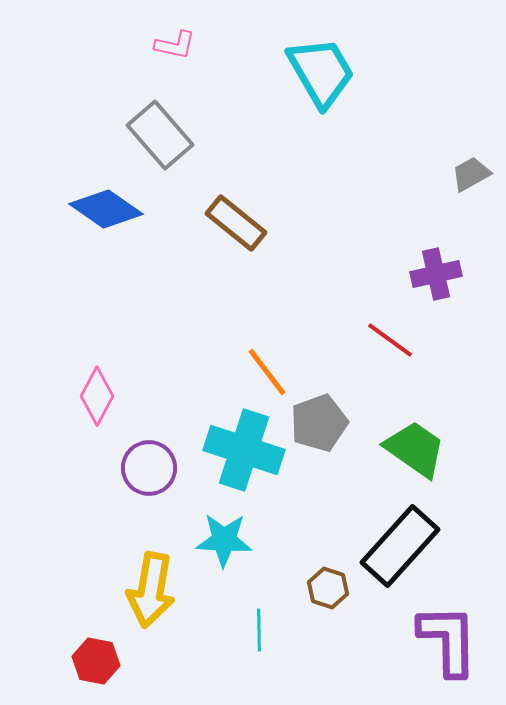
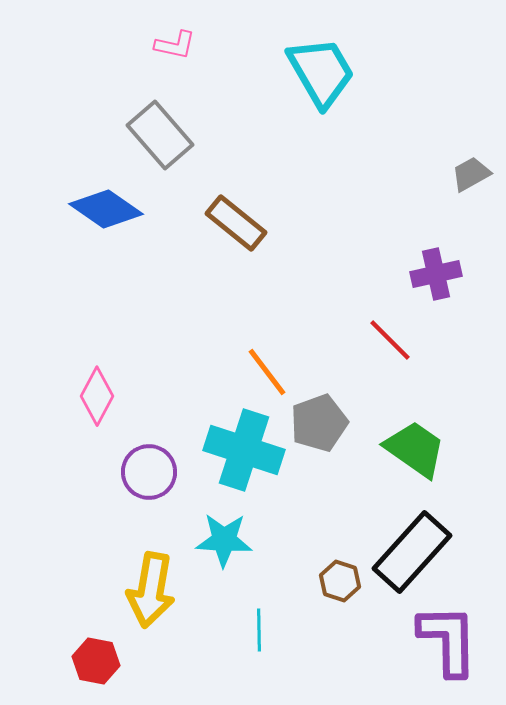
red line: rotated 9 degrees clockwise
purple circle: moved 4 px down
black rectangle: moved 12 px right, 6 px down
brown hexagon: moved 12 px right, 7 px up
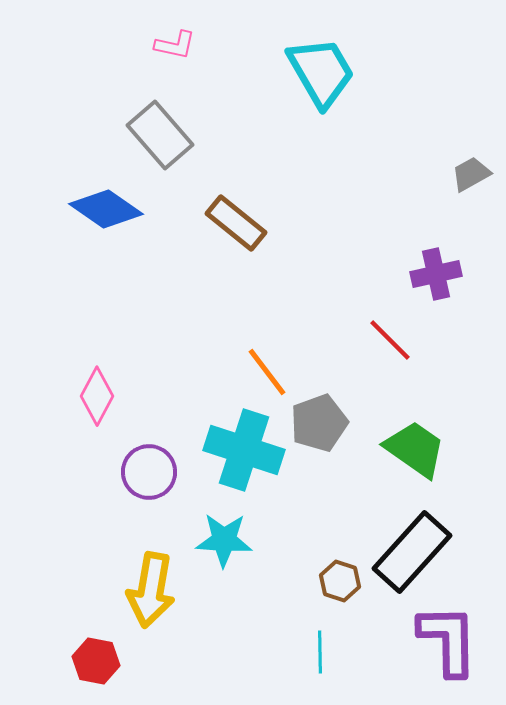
cyan line: moved 61 px right, 22 px down
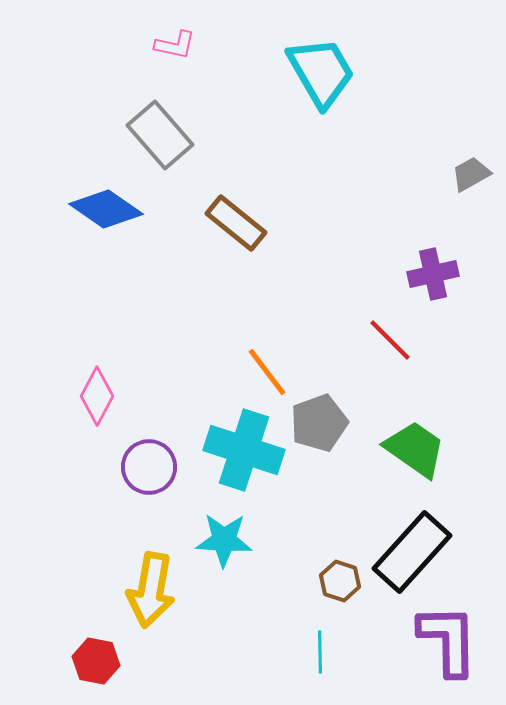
purple cross: moved 3 px left
purple circle: moved 5 px up
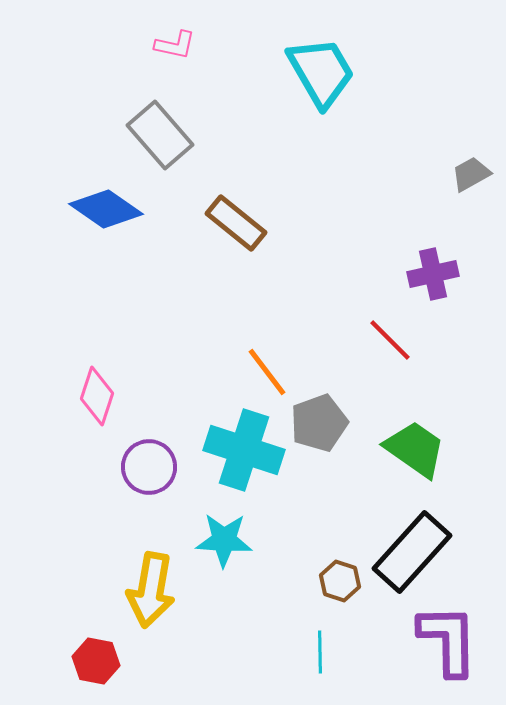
pink diamond: rotated 10 degrees counterclockwise
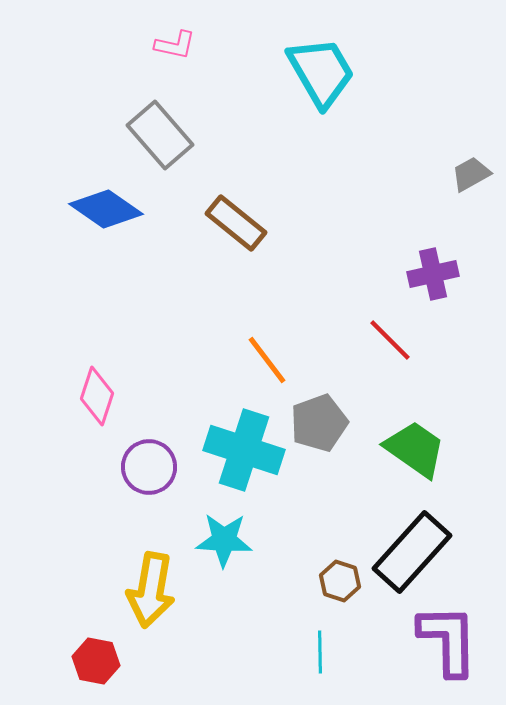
orange line: moved 12 px up
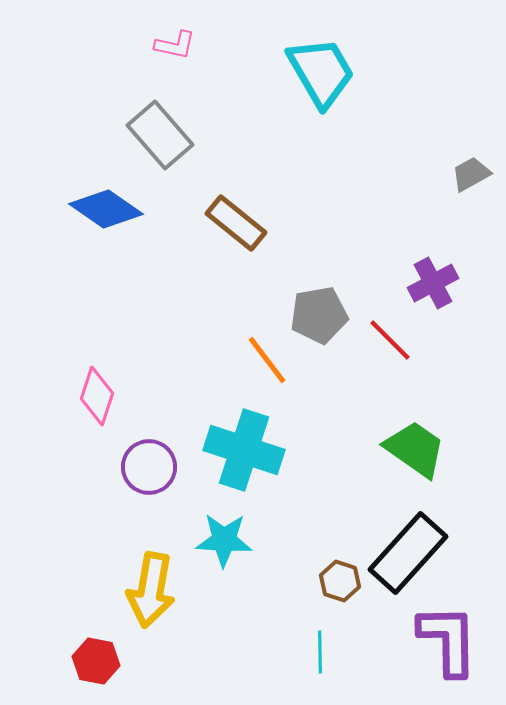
purple cross: moved 9 px down; rotated 15 degrees counterclockwise
gray pentagon: moved 108 px up; rotated 10 degrees clockwise
black rectangle: moved 4 px left, 1 px down
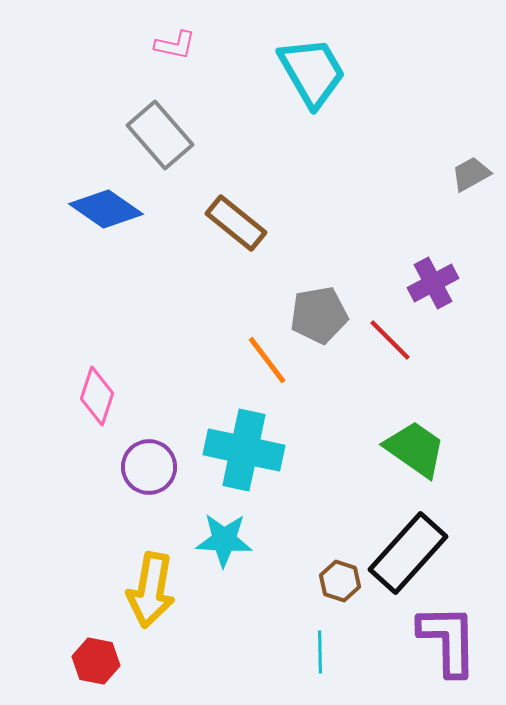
cyan trapezoid: moved 9 px left
cyan cross: rotated 6 degrees counterclockwise
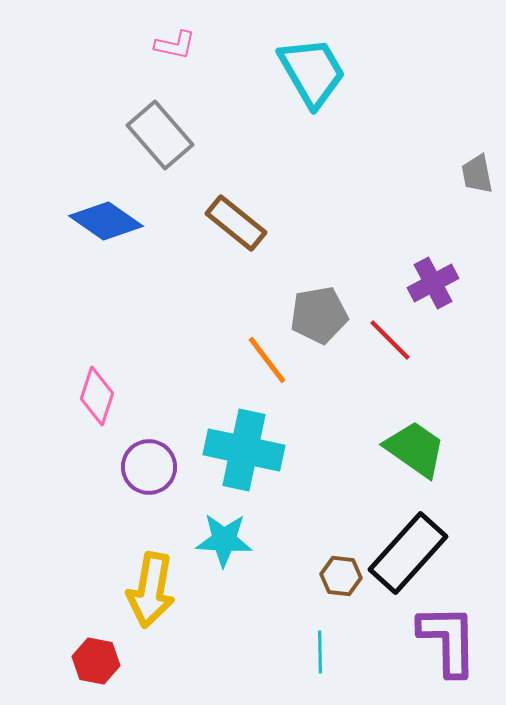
gray trapezoid: moved 6 px right; rotated 72 degrees counterclockwise
blue diamond: moved 12 px down
brown hexagon: moved 1 px right, 5 px up; rotated 12 degrees counterclockwise
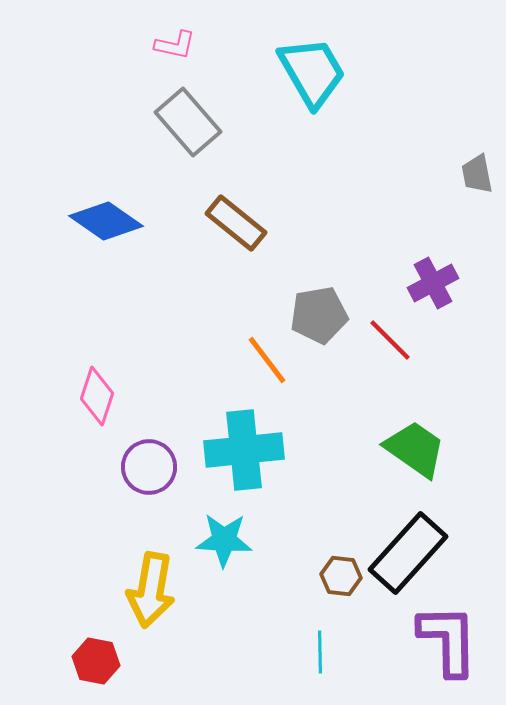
gray rectangle: moved 28 px right, 13 px up
cyan cross: rotated 18 degrees counterclockwise
